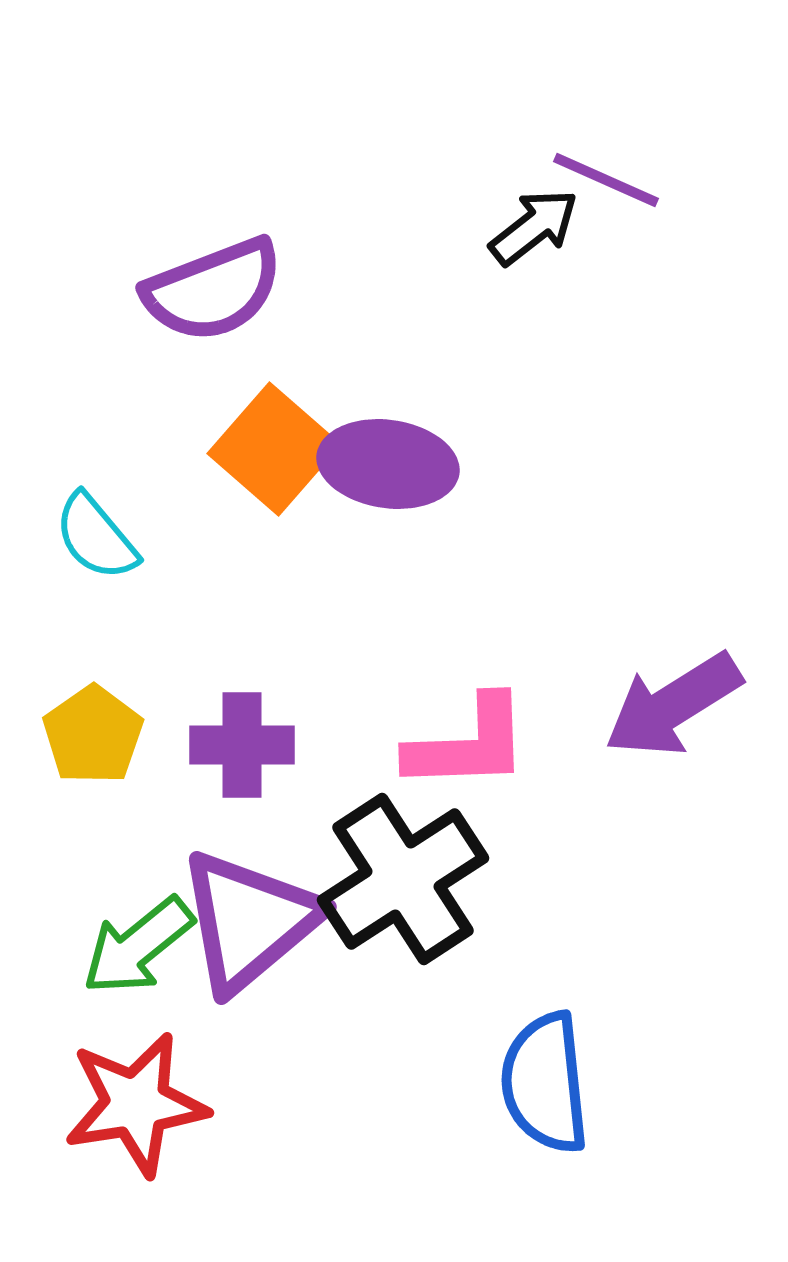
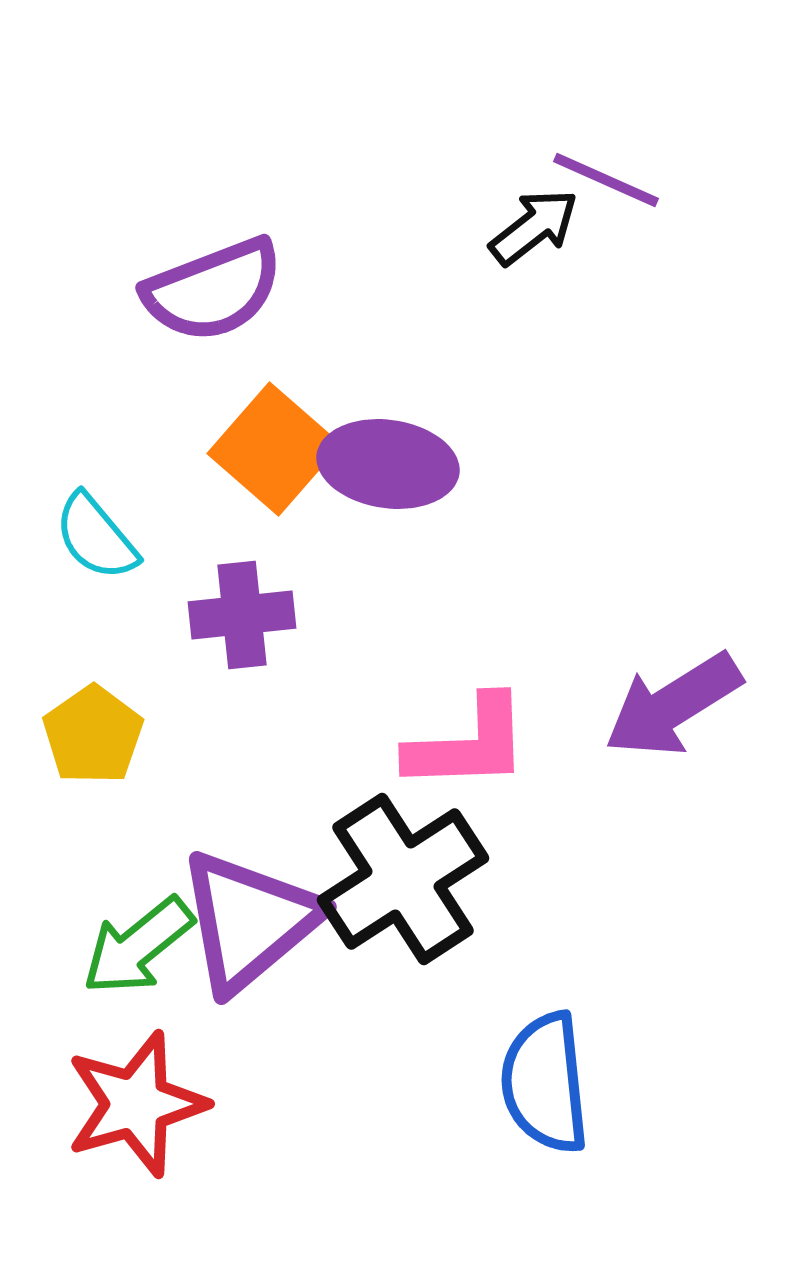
purple cross: moved 130 px up; rotated 6 degrees counterclockwise
red star: rotated 7 degrees counterclockwise
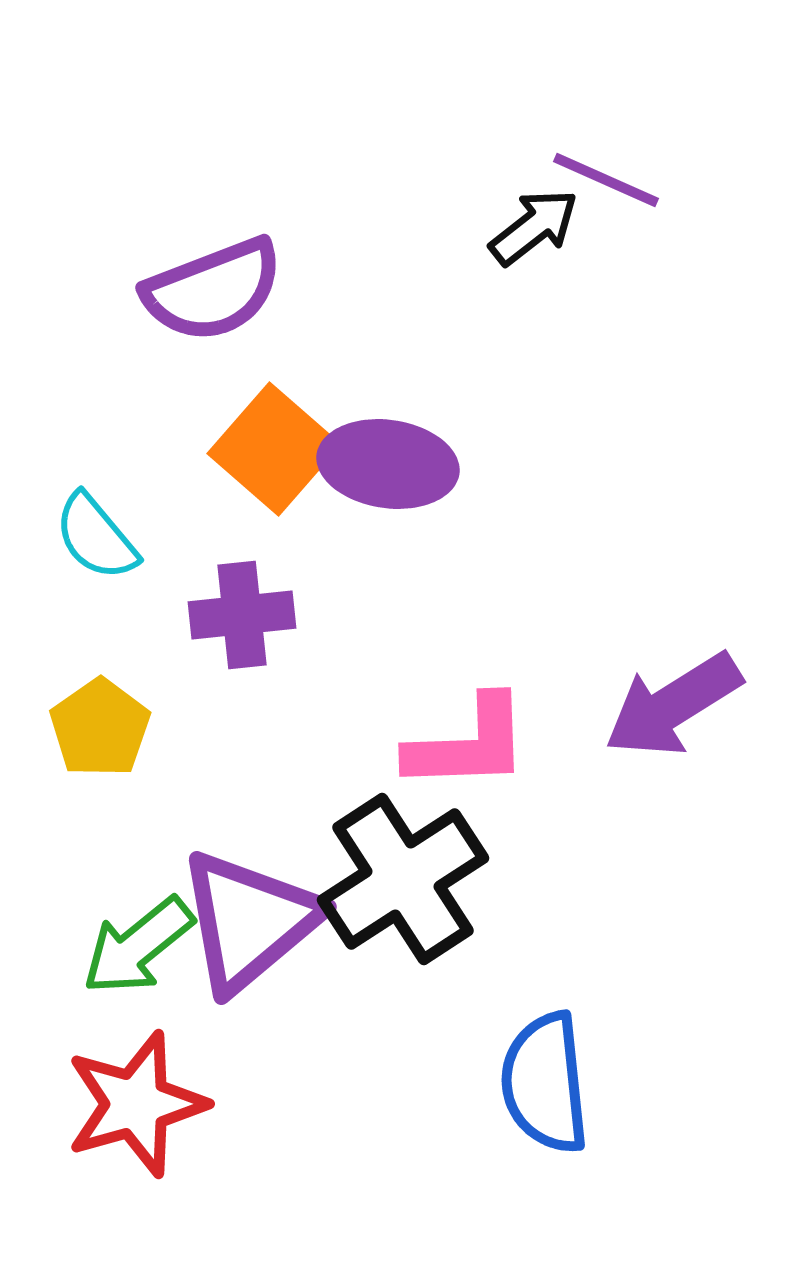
yellow pentagon: moved 7 px right, 7 px up
